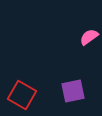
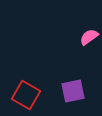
red square: moved 4 px right
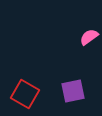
red square: moved 1 px left, 1 px up
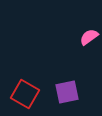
purple square: moved 6 px left, 1 px down
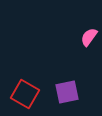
pink semicircle: rotated 18 degrees counterclockwise
